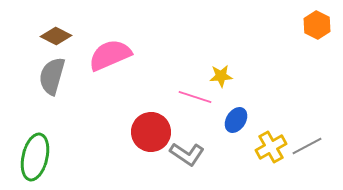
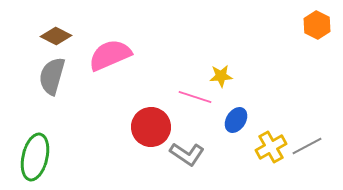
red circle: moved 5 px up
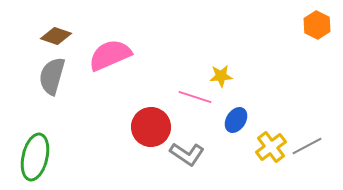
brown diamond: rotated 8 degrees counterclockwise
yellow cross: rotated 8 degrees counterclockwise
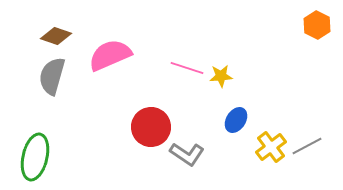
pink line: moved 8 px left, 29 px up
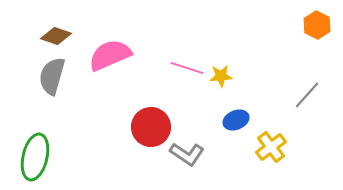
blue ellipse: rotated 35 degrees clockwise
gray line: moved 51 px up; rotated 20 degrees counterclockwise
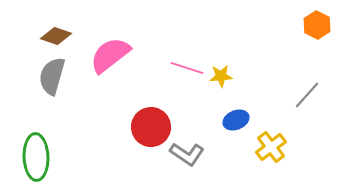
pink semicircle: rotated 15 degrees counterclockwise
green ellipse: moved 1 px right; rotated 15 degrees counterclockwise
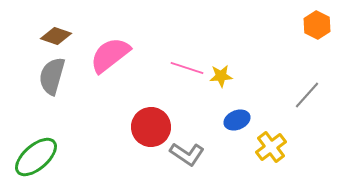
blue ellipse: moved 1 px right
green ellipse: rotated 51 degrees clockwise
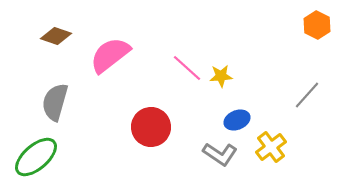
pink line: rotated 24 degrees clockwise
gray semicircle: moved 3 px right, 26 px down
gray L-shape: moved 33 px right
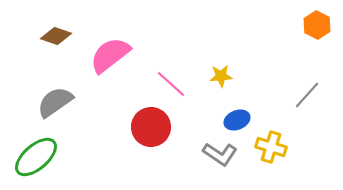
pink line: moved 16 px left, 16 px down
gray semicircle: rotated 39 degrees clockwise
yellow cross: rotated 36 degrees counterclockwise
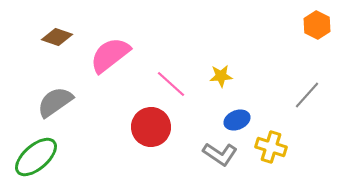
brown diamond: moved 1 px right, 1 px down
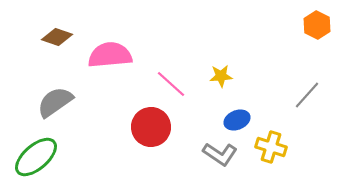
pink semicircle: rotated 33 degrees clockwise
